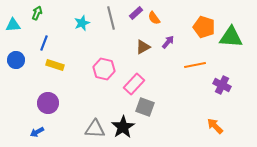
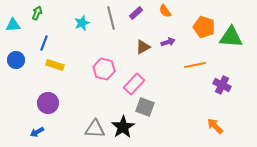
orange semicircle: moved 11 px right, 7 px up
purple arrow: rotated 32 degrees clockwise
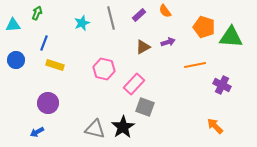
purple rectangle: moved 3 px right, 2 px down
gray triangle: rotated 10 degrees clockwise
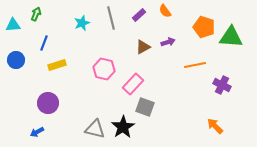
green arrow: moved 1 px left, 1 px down
yellow rectangle: moved 2 px right; rotated 36 degrees counterclockwise
pink rectangle: moved 1 px left
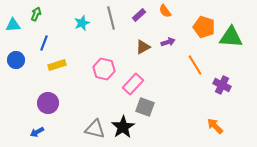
orange line: rotated 70 degrees clockwise
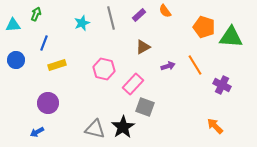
purple arrow: moved 24 px down
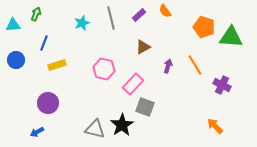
purple arrow: rotated 56 degrees counterclockwise
black star: moved 1 px left, 2 px up
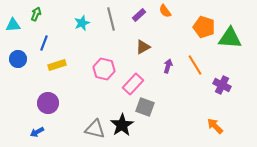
gray line: moved 1 px down
green triangle: moved 1 px left, 1 px down
blue circle: moved 2 px right, 1 px up
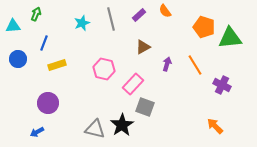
cyan triangle: moved 1 px down
green triangle: rotated 10 degrees counterclockwise
purple arrow: moved 1 px left, 2 px up
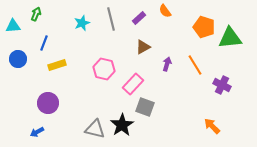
purple rectangle: moved 3 px down
orange arrow: moved 3 px left
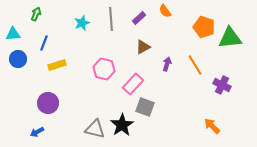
gray line: rotated 10 degrees clockwise
cyan triangle: moved 8 px down
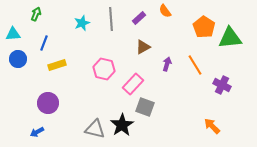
orange pentagon: rotated 15 degrees clockwise
